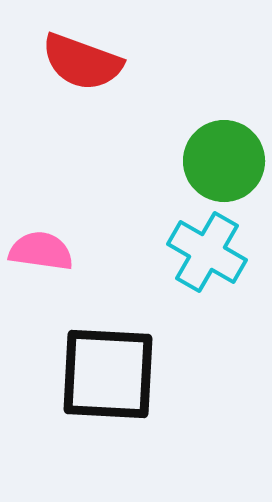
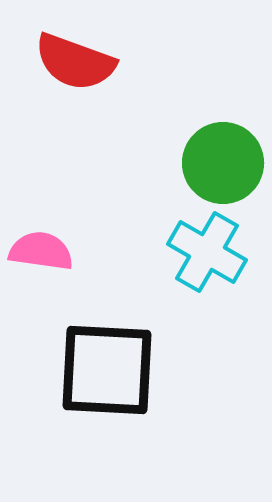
red semicircle: moved 7 px left
green circle: moved 1 px left, 2 px down
black square: moved 1 px left, 4 px up
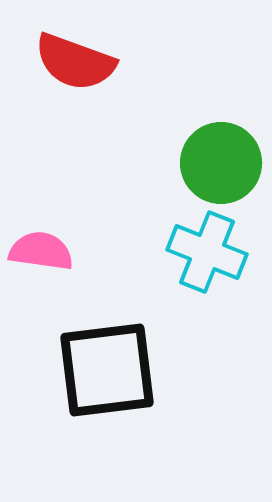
green circle: moved 2 px left
cyan cross: rotated 8 degrees counterclockwise
black square: rotated 10 degrees counterclockwise
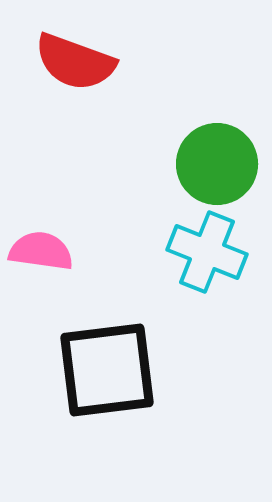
green circle: moved 4 px left, 1 px down
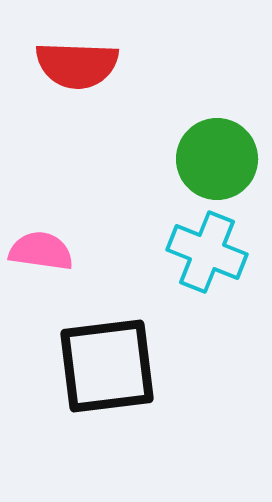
red semicircle: moved 2 px right, 3 px down; rotated 18 degrees counterclockwise
green circle: moved 5 px up
black square: moved 4 px up
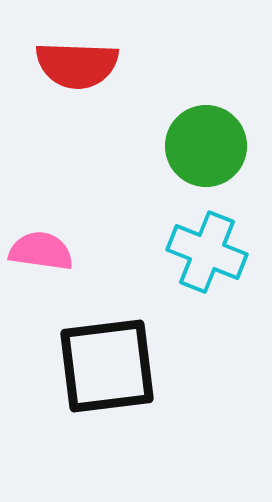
green circle: moved 11 px left, 13 px up
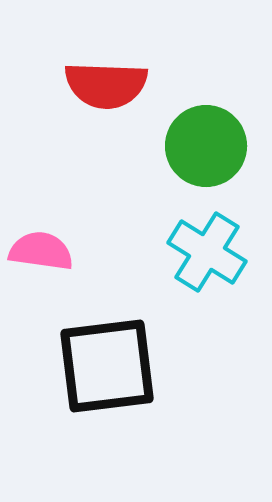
red semicircle: moved 29 px right, 20 px down
cyan cross: rotated 10 degrees clockwise
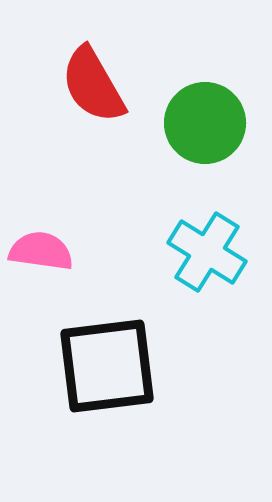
red semicircle: moved 13 px left; rotated 58 degrees clockwise
green circle: moved 1 px left, 23 px up
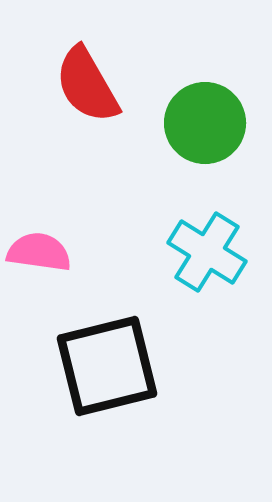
red semicircle: moved 6 px left
pink semicircle: moved 2 px left, 1 px down
black square: rotated 7 degrees counterclockwise
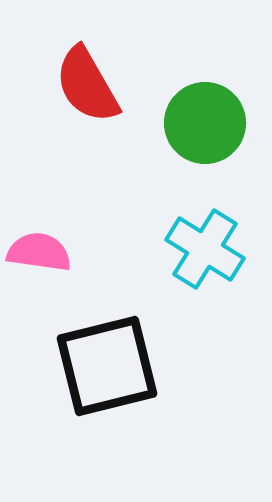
cyan cross: moved 2 px left, 3 px up
